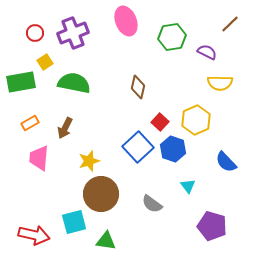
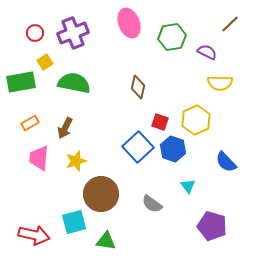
pink ellipse: moved 3 px right, 2 px down
red square: rotated 24 degrees counterclockwise
yellow star: moved 13 px left
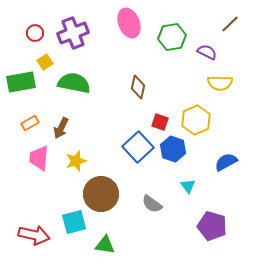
brown arrow: moved 4 px left
blue semicircle: rotated 105 degrees clockwise
green triangle: moved 1 px left, 4 px down
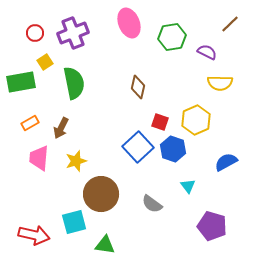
green semicircle: rotated 68 degrees clockwise
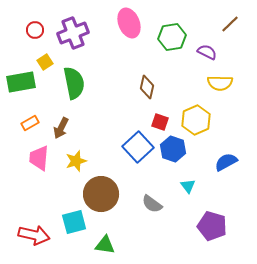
red circle: moved 3 px up
brown diamond: moved 9 px right
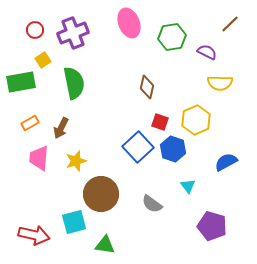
yellow square: moved 2 px left, 2 px up
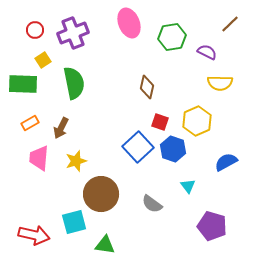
green rectangle: moved 2 px right, 2 px down; rotated 12 degrees clockwise
yellow hexagon: moved 1 px right, 1 px down
